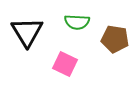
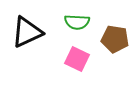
black triangle: rotated 36 degrees clockwise
pink square: moved 12 px right, 5 px up
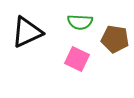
green semicircle: moved 3 px right
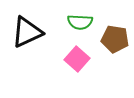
pink square: rotated 15 degrees clockwise
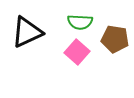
pink square: moved 7 px up
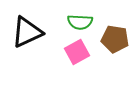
pink square: rotated 20 degrees clockwise
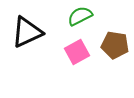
green semicircle: moved 6 px up; rotated 150 degrees clockwise
brown pentagon: moved 6 px down
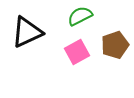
brown pentagon: rotated 28 degrees counterclockwise
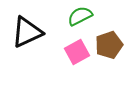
brown pentagon: moved 6 px left
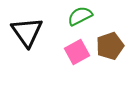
black triangle: rotated 40 degrees counterclockwise
brown pentagon: moved 1 px right, 1 px down
